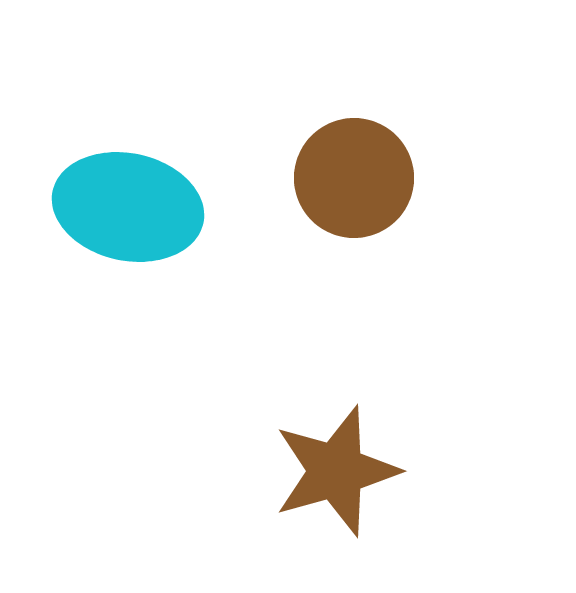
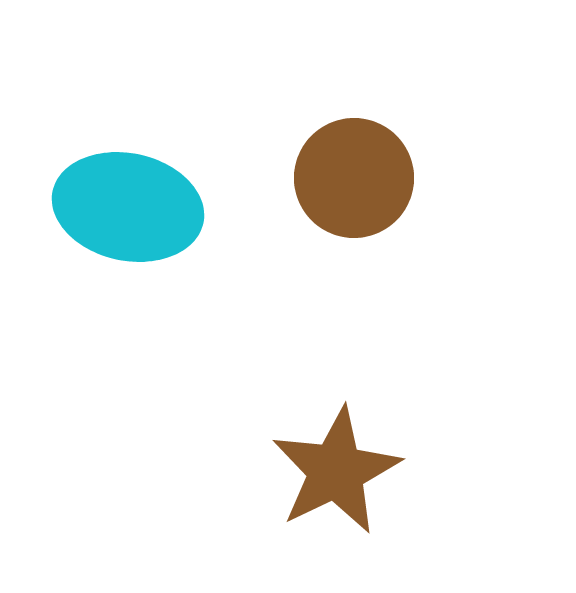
brown star: rotated 10 degrees counterclockwise
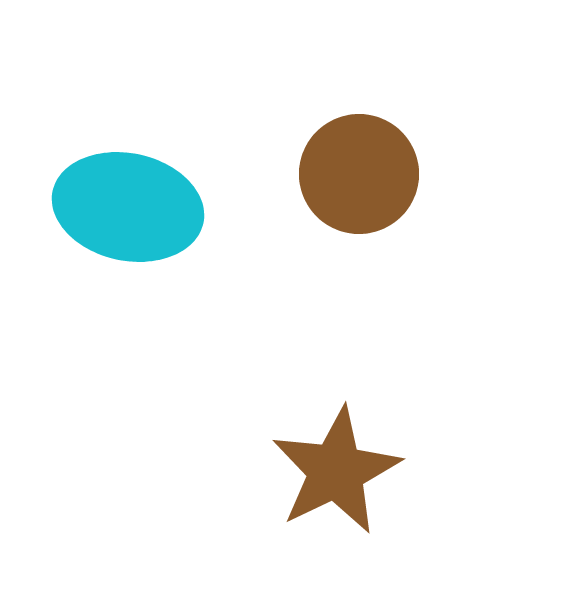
brown circle: moved 5 px right, 4 px up
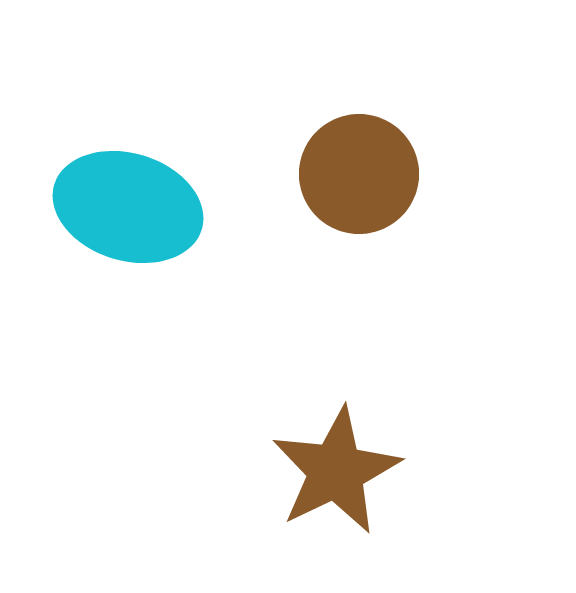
cyan ellipse: rotated 5 degrees clockwise
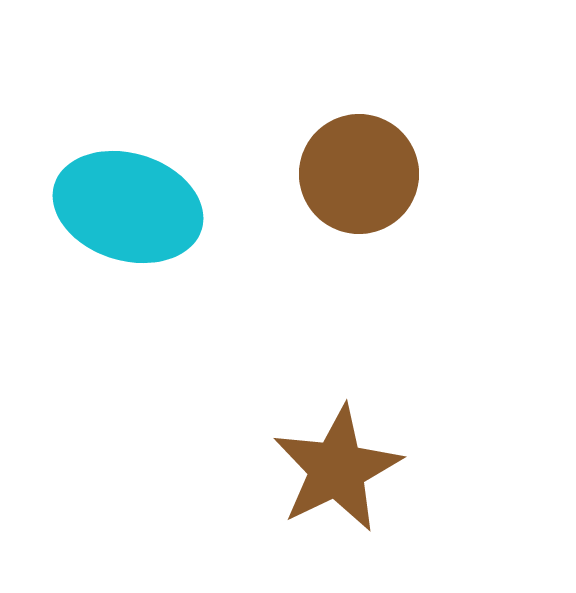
brown star: moved 1 px right, 2 px up
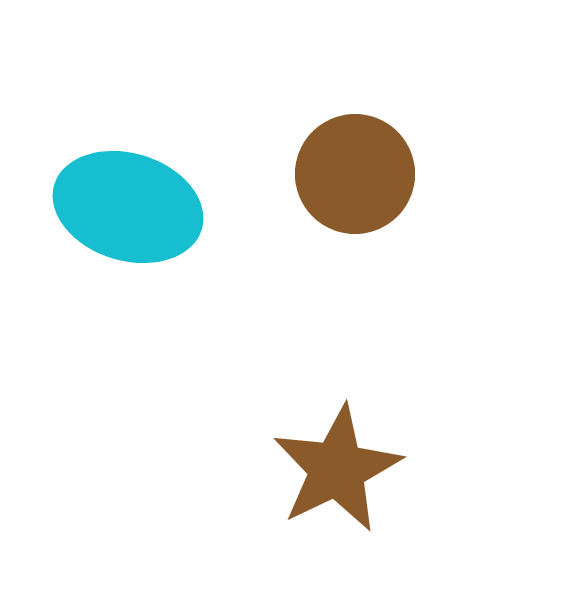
brown circle: moved 4 px left
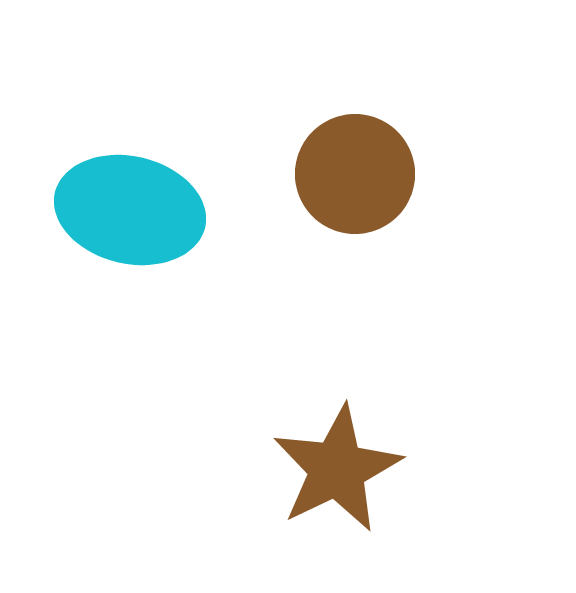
cyan ellipse: moved 2 px right, 3 px down; rotated 4 degrees counterclockwise
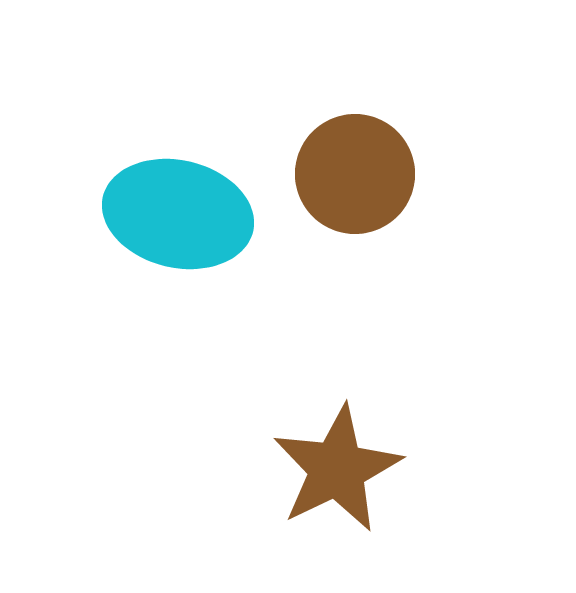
cyan ellipse: moved 48 px right, 4 px down
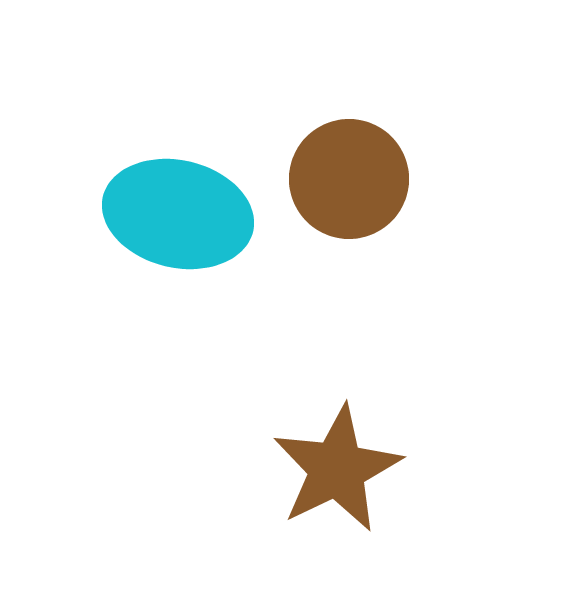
brown circle: moved 6 px left, 5 px down
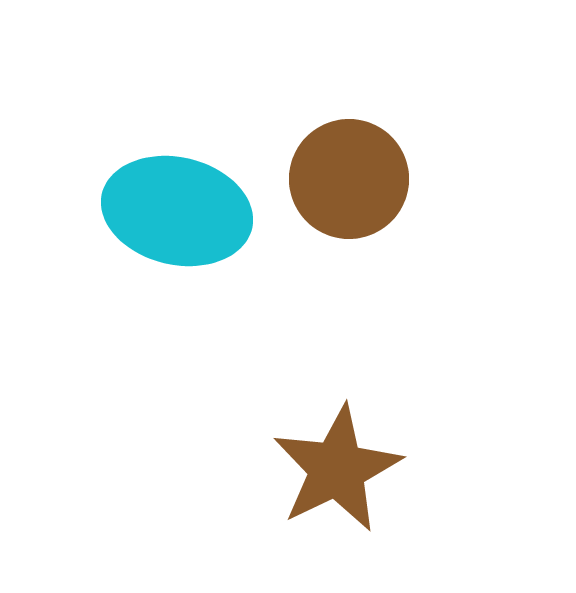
cyan ellipse: moved 1 px left, 3 px up
